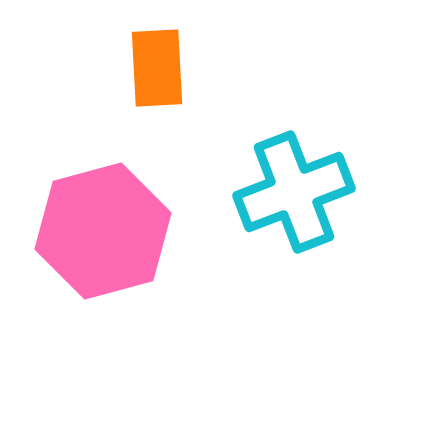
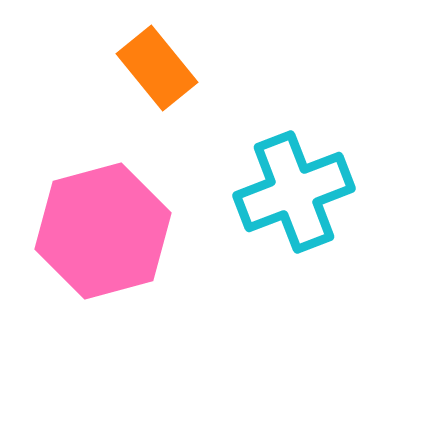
orange rectangle: rotated 36 degrees counterclockwise
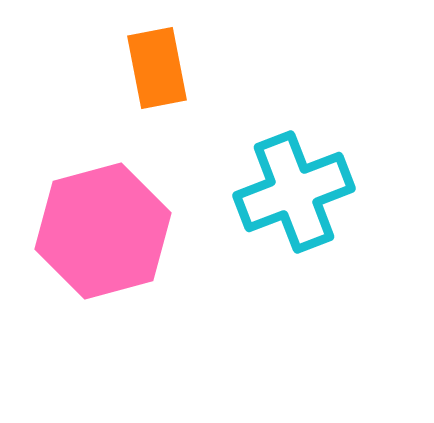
orange rectangle: rotated 28 degrees clockwise
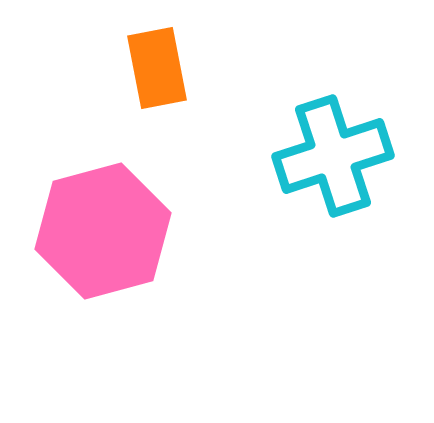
cyan cross: moved 39 px right, 36 px up; rotated 3 degrees clockwise
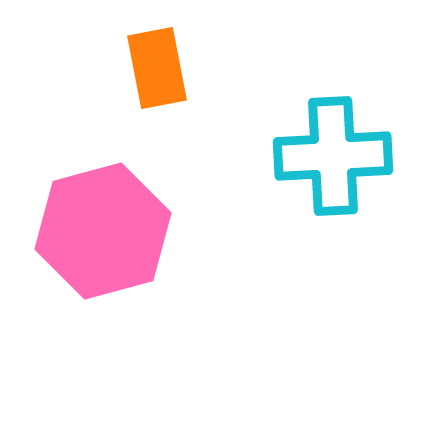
cyan cross: rotated 15 degrees clockwise
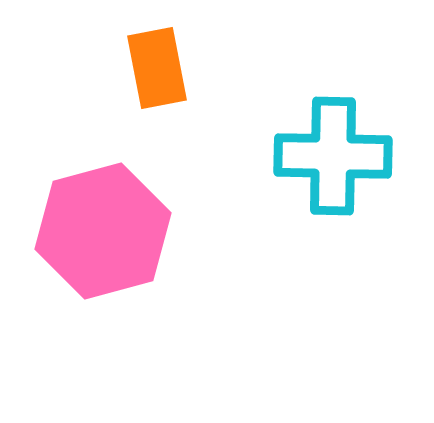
cyan cross: rotated 4 degrees clockwise
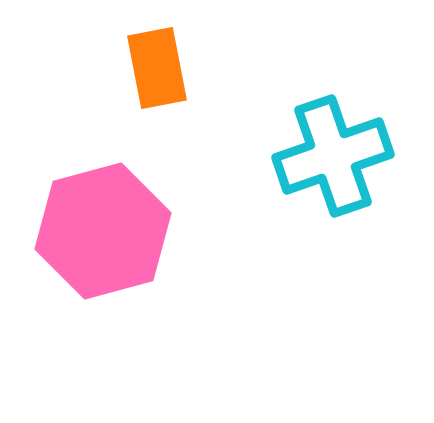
cyan cross: rotated 20 degrees counterclockwise
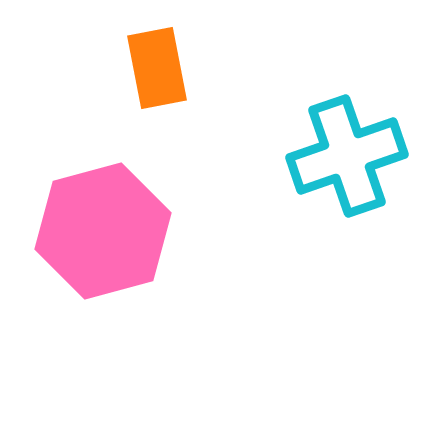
cyan cross: moved 14 px right
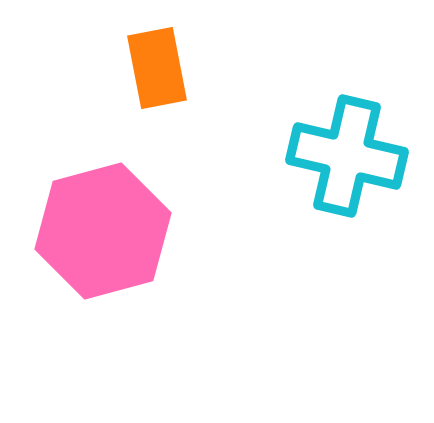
cyan cross: rotated 32 degrees clockwise
